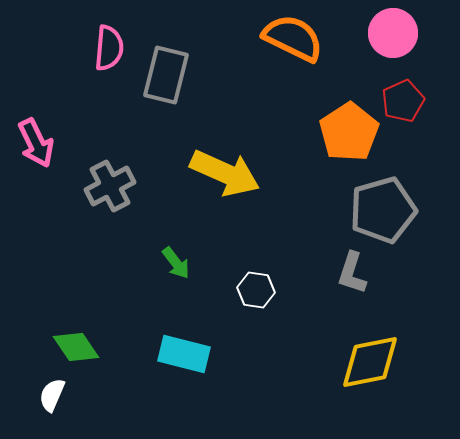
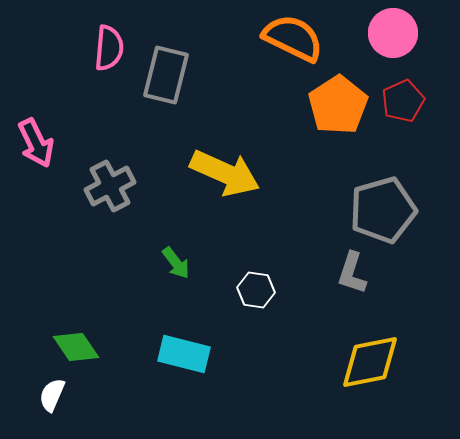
orange pentagon: moved 11 px left, 27 px up
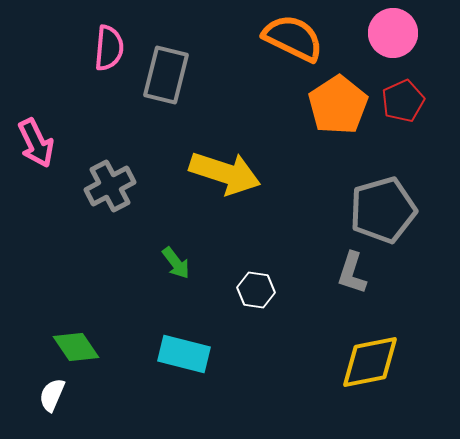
yellow arrow: rotated 6 degrees counterclockwise
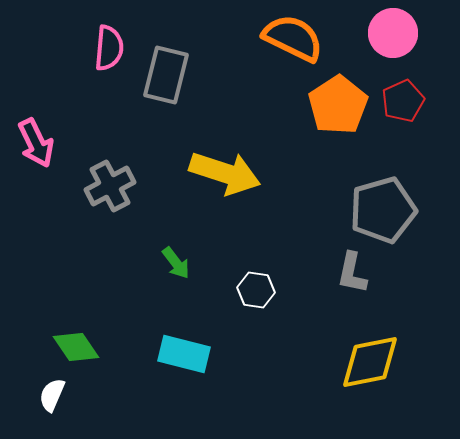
gray L-shape: rotated 6 degrees counterclockwise
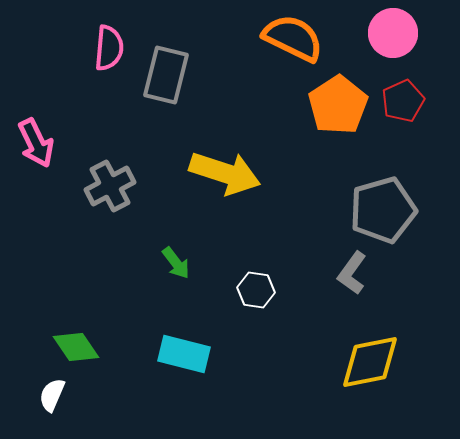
gray L-shape: rotated 24 degrees clockwise
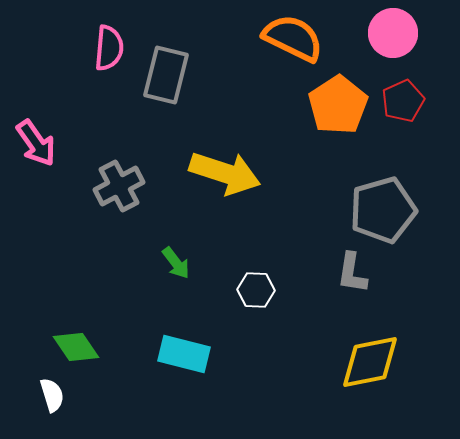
pink arrow: rotated 9 degrees counterclockwise
gray cross: moved 9 px right
gray L-shape: rotated 27 degrees counterclockwise
white hexagon: rotated 6 degrees counterclockwise
white semicircle: rotated 140 degrees clockwise
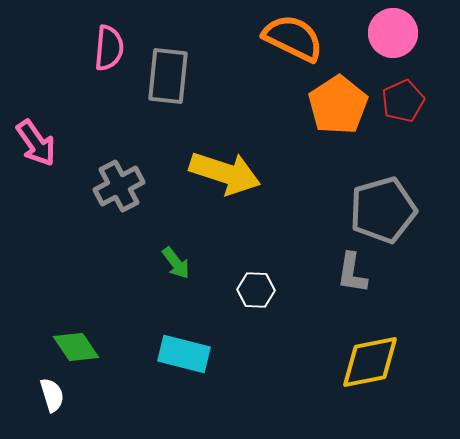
gray rectangle: moved 2 px right, 1 px down; rotated 8 degrees counterclockwise
